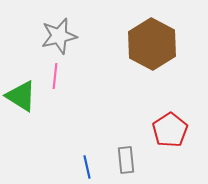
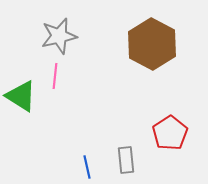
red pentagon: moved 3 px down
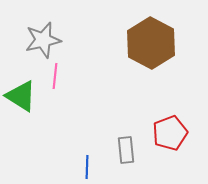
gray star: moved 16 px left, 4 px down
brown hexagon: moved 1 px left, 1 px up
red pentagon: rotated 12 degrees clockwise
gray rectangle: moved 10 px up
blue line: rotated 15 degrees clockwise
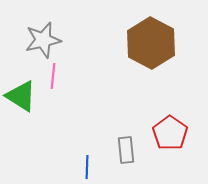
pink line: moved 2 px left
red pentagon: rotated 16 degrees counterclockwise
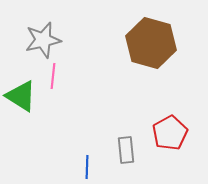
brown hexagon: rotated 12 degrees counterclockwise
red pentagon: rotated 8 degrees clockwise
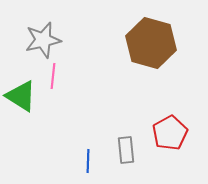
blue line: moved 1 px right, 6 px up
